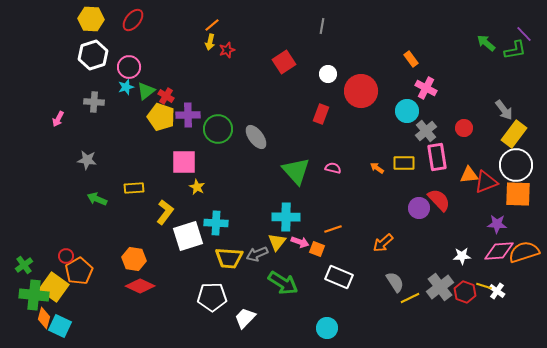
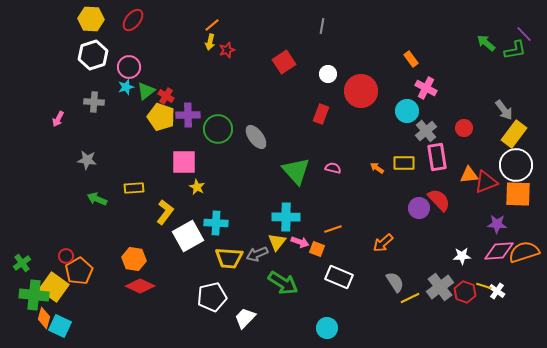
white square at (188, 236): rotated 12 degrees counterclockwise
green cross at (24, 265): moved 2 px left, 2 px up
white pentagon at (212, 297): rotated 12 degrees counterclockwise
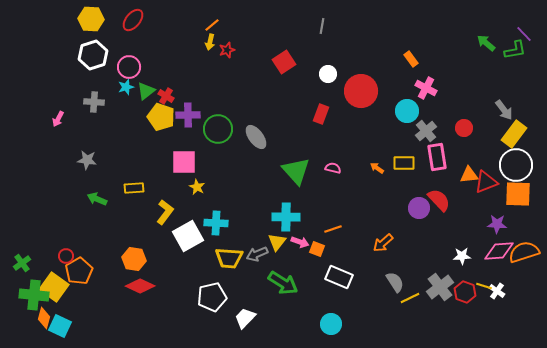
cyan circle at (327, 328): moved 4 px right, 4 px up
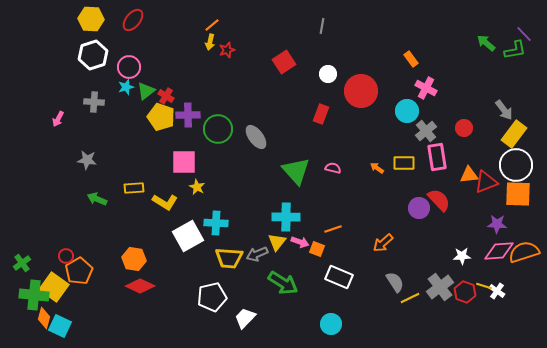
yellow L-shape at (165, 212): moved 10 px up; rotated 85 degrees clockwise
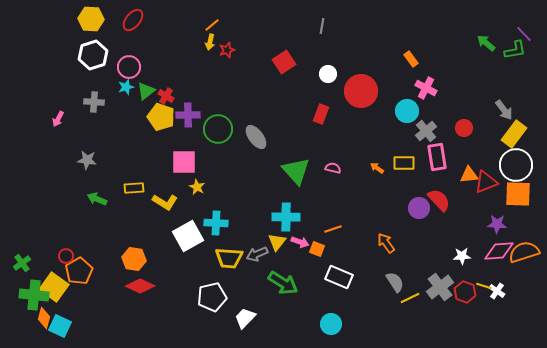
orange arrow at (383, 243): moved 3 px right; rotated 95 degrees clockwise
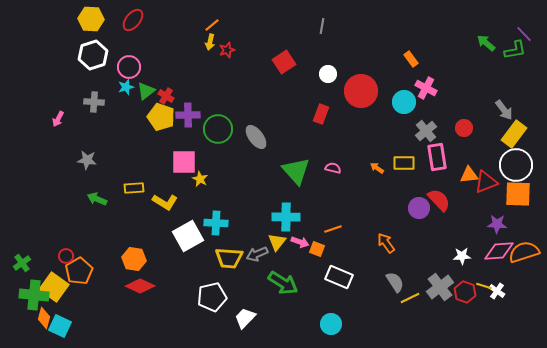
cyan circle at (407, 111): moved 3 px left, 9 px up
yellow star at (197, 187): moved 3 px right, 8 px up
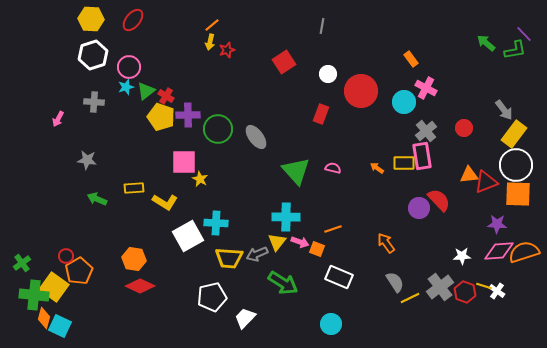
pink rectangle at (437, 157): moved 15 px left, 1 px up
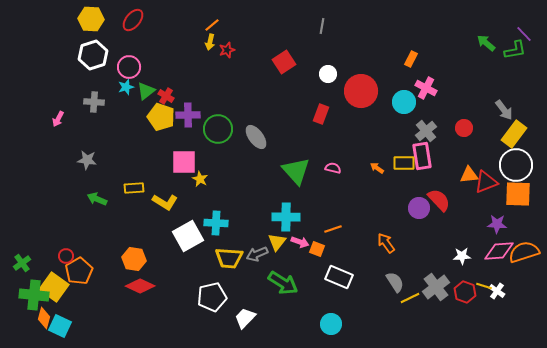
orange rectangle at (411, 59): rotated 63 degrees clockwise
gray cross at (440, 287): moved 4 px left
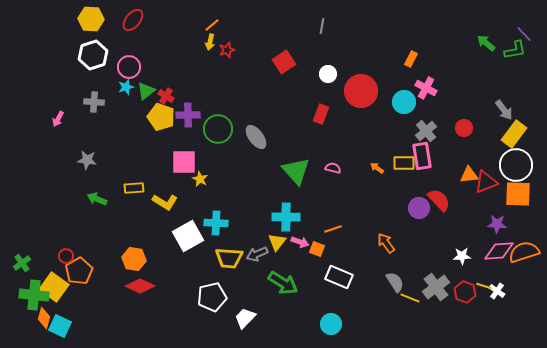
yellow line at (410, 298): rotated 48 degrees clockwise
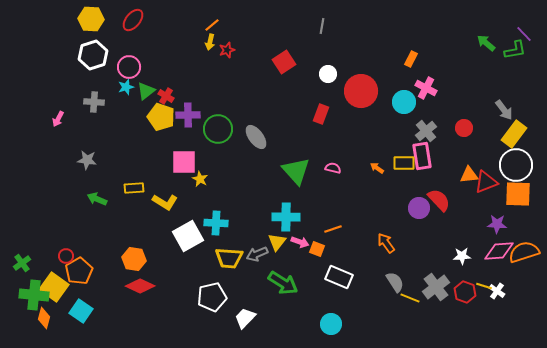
cyan square at (60, 326): moved 21 px right, 15 px up; rotated 10 degrees clockwise
